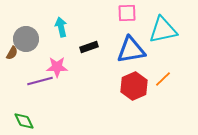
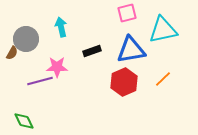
pink square: rotated 12 degrees counterclockwise
black rectangle: moved 3 px right, 4 px down
red hexagon: moved 10 px left, 4 px up
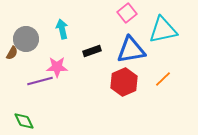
pink square: rotated 24 degrees counterclockwise
cyan arrow: moved 1 px right, 2 px down
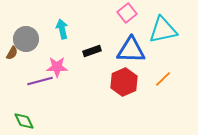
blue triangle: rotated 12 degrees clockwise
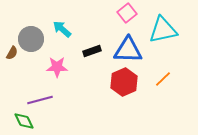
cyan arrow: rotated 36 degrees counterclockwise
gray circle: moved 5 px right
blue triangle: moved 3 px left
purple line: moved 19 px down
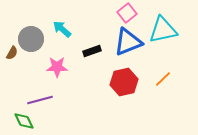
blue triangle: moved 8 px up; rotated 24 degrees counterclockwise
red hexagon: rotated 12 degrees clockwise
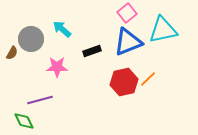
orange line: moved 15 px left
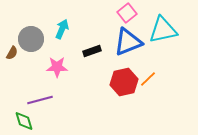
cyan arrow: rotated 72 degrees clockwise
green diamond: rotated 10 degrees clockwise
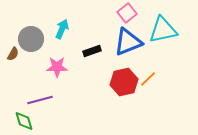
brown semicircle: moved 1 px right, 1 px down
